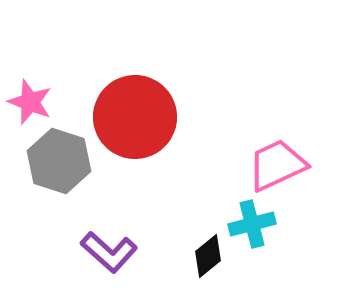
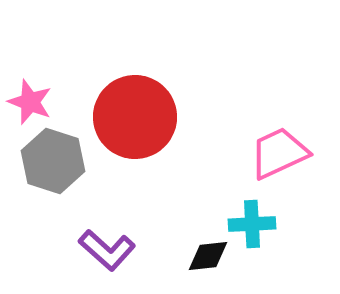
gray hexagon: moved 6 px left
pink trapezoid: moved 2 px right, 12 px up
cyan cross: rotated 12 degrees clockwise
purple L-shape: moved 2 px left, 2 px up
black diamond: rotated 33 degrees clockwise
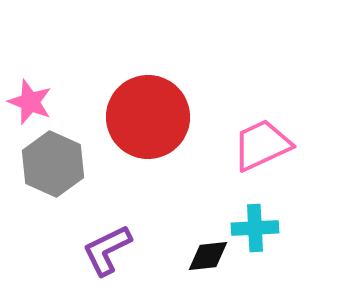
red circle: moved 13 px right
pink trapezoid: moved 17 px left, 8 px up
gray hexagon: moved 3 px down; rotated 6 degrees clockwise
cyan cross: moved 3 px right, 4 px down
purple L-shape: rotated 112 degrees clockwise
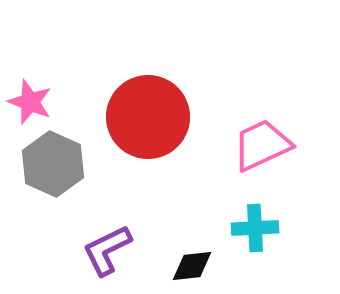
black diamond: moved 16 px left, 10 px down
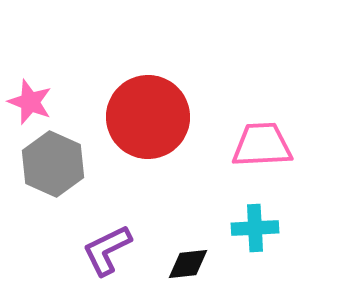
pink trapezoid: rotated 22 degrees clockwise
black diamond: moved 4 px left, 2 px up
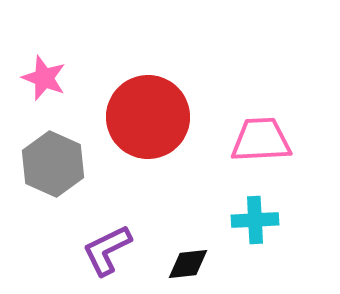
pink star: moved 14 px right, 24 px up
pink trapezoid: moved 1 px left, 5 px up
cyan cross: moved 8 px up
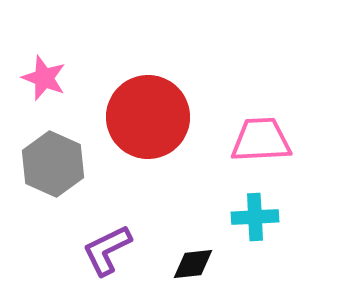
cyan cross: moved 3 px up
black diamond: moved 5 px right
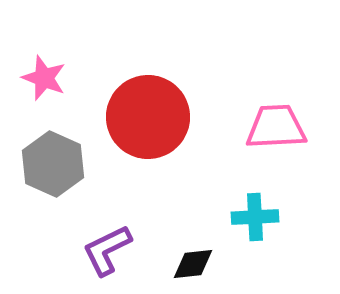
pink trapezoid: moved 15 px right, 13 px up
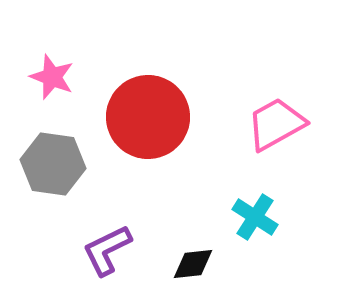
pink star: moved 8 px right, 1 px up
pink trapezoid: moved 3 px up; rotated 26 degrees counterclockwise
gray hexagon: rotated 16 degrees counterclockwise
cyan cross: rotated 36 degrees clockwise
